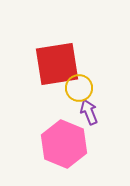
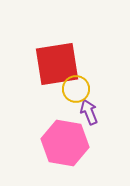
yellow circle: moved 3 px left, 1 px down
pink hexagon: moved 1 px right, 1 px up; rotated 12 degrees counterclockwise
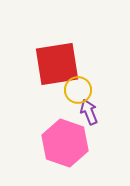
yellow circle: moved 2 px right, 1 px down
pink hexagon: rotated 9 degrees clockwise
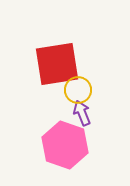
purple arrow: moved 7 px left, 1 px down
pink hexagon: moved 2 px down
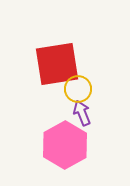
yellow circle: moved 1 px up
pink hexagon: rotated 12 degrees clockwise
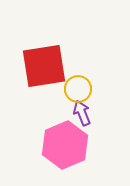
red square: moved 13 px left, 2 px down
pink hexagon: rotated 6 degrees clockwise
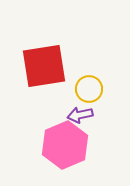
yellow circle: moved 11 px right
purple arrow: moved 2 px left, 2 px down; rotated 80 degrees counterclockwise
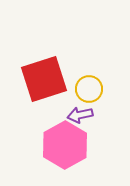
red square: moved 13 px down; rotated 9 degrees counterclockwise
pink hexagon: rotated 6 degrees counterclockwise
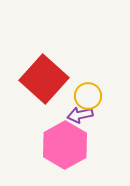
red square: rotated 30 degrees counterclockwise
yellow circle: moved 1 px left, 7 px down
